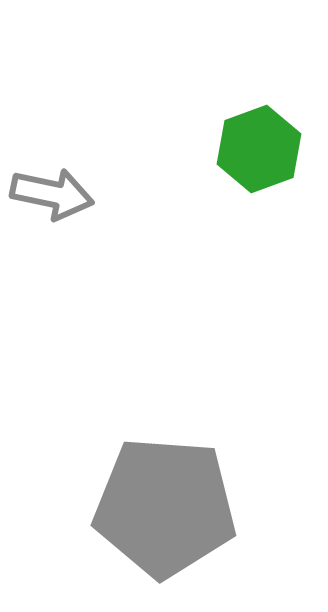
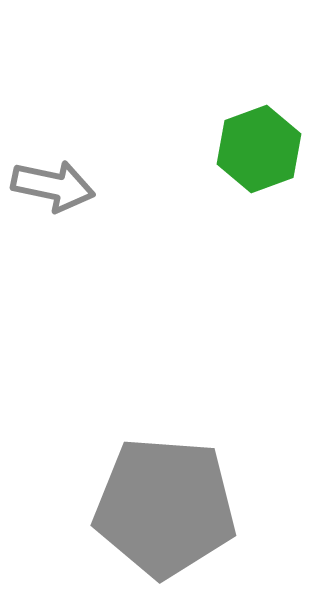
gray arrow: moved 1 px right, 8 px up
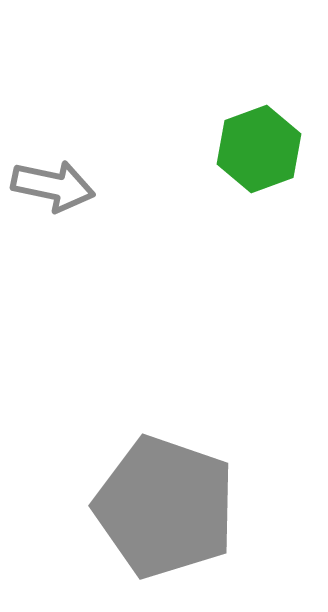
gray pentagon: rotated 15 degrees clockwise
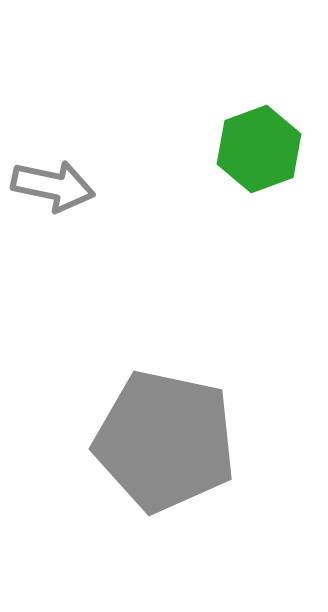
gray pentagon: moved 66 px up; rotated 7 degrees counterclockwise
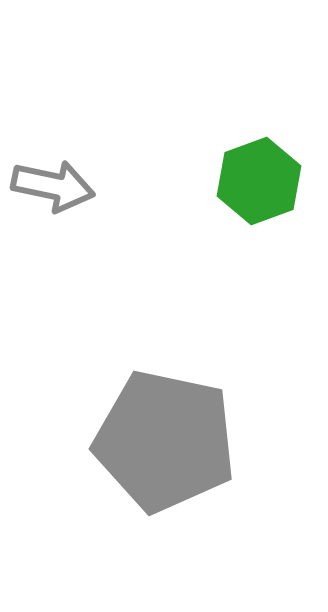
green hexagon: moved 32 px down
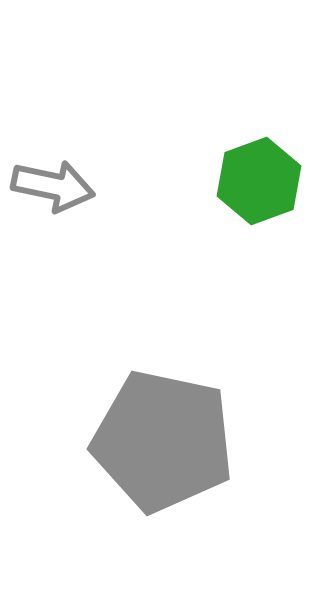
gray pentagon: moved 2 px left
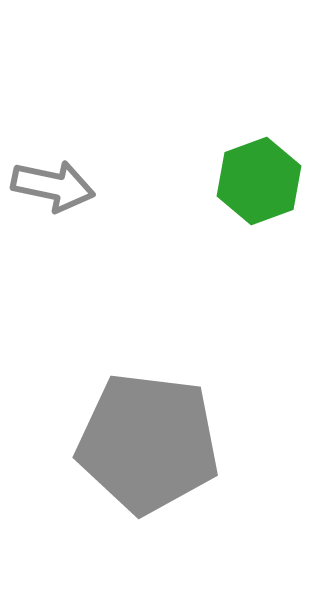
gray pentagon: moved 15 px left, 2 px down; rotated 5 degrees counterclockwise
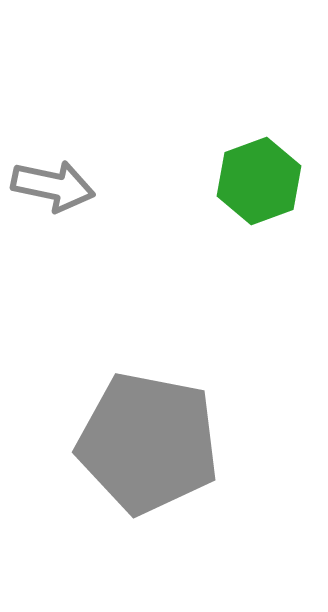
gray pentagon: rotated 4 degrees clockwise
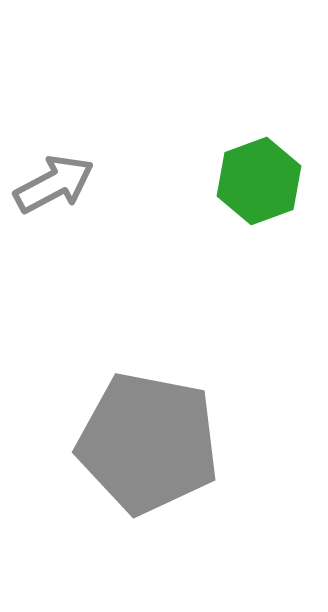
gray arrow: moved 1 px right, 2 px up; rotated 40 degrees counterclockwise
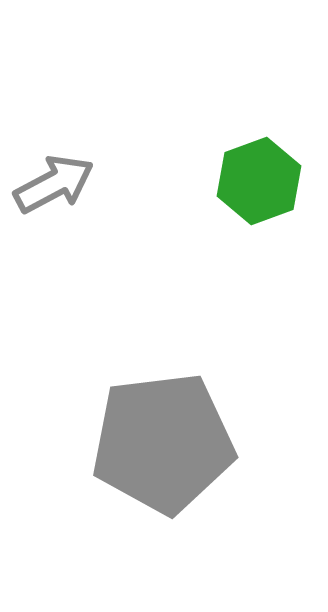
gray pentagon: moved 15 px right; rotated 18 degrees counterclockwise
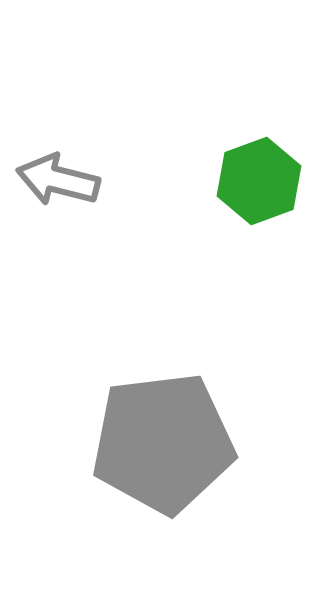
gray arrow: moved 4 px right, 4 px up; rotated 138 degrees counterclockwise
